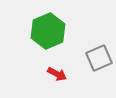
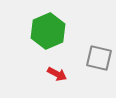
gray square: rotated 36 degrees clockwise
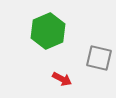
red arrow: moved 5 px right, 5 px down
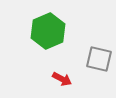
gray square: moved 1 px down
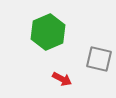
green hexagon: moved 1 px down
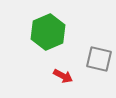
red arrow: moved 1 px right, 3 px up
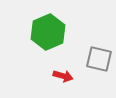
red arrow: rotated 12 degrees counterclockwise
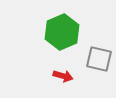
green hexagon: moved 14 px right
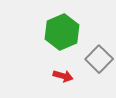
gray square: rotated 32 degrees clockwise
